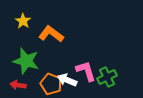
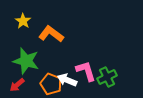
red arrow: moved 1 px left; rotated 49 degrees counterclockwise
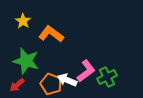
pink L-shape: rotated 70 degrees clockwise
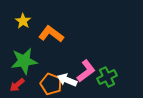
green star: moved 2 px left; rotated 24 degrees counterclockwise
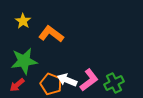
pink L-shape: moved 3 px right, 9 px down
green cross: moved 7 px right, 6 px down
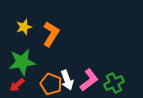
yellow star: moved 1 px right, 6 px down; rotated 21 degrees clockwise
orange L-shape: rotated 85 degrees clockwise
green star: moved 2 px left, 1 px down
white arrow: rotated 132 degrees counterclockwise
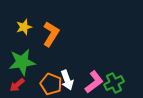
pink L-shape: moved 5 px right, 2 px down
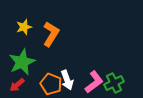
green star: rotated 16 degrees counterclockwise
